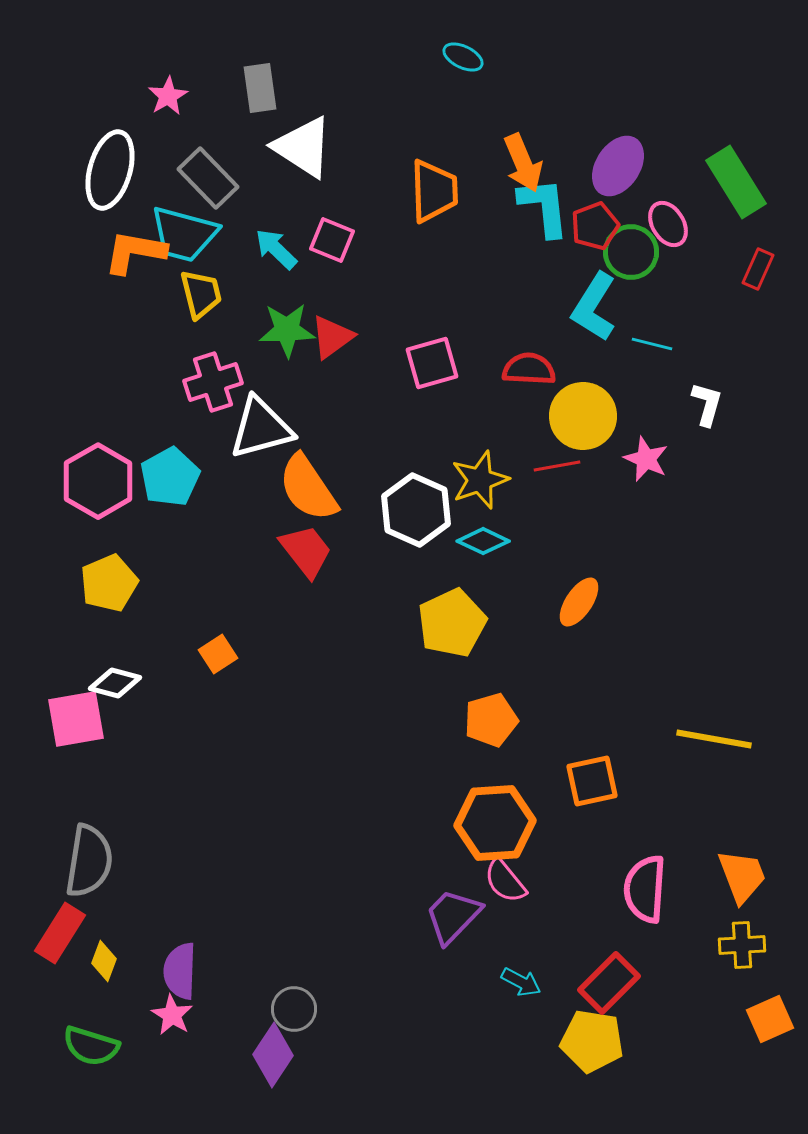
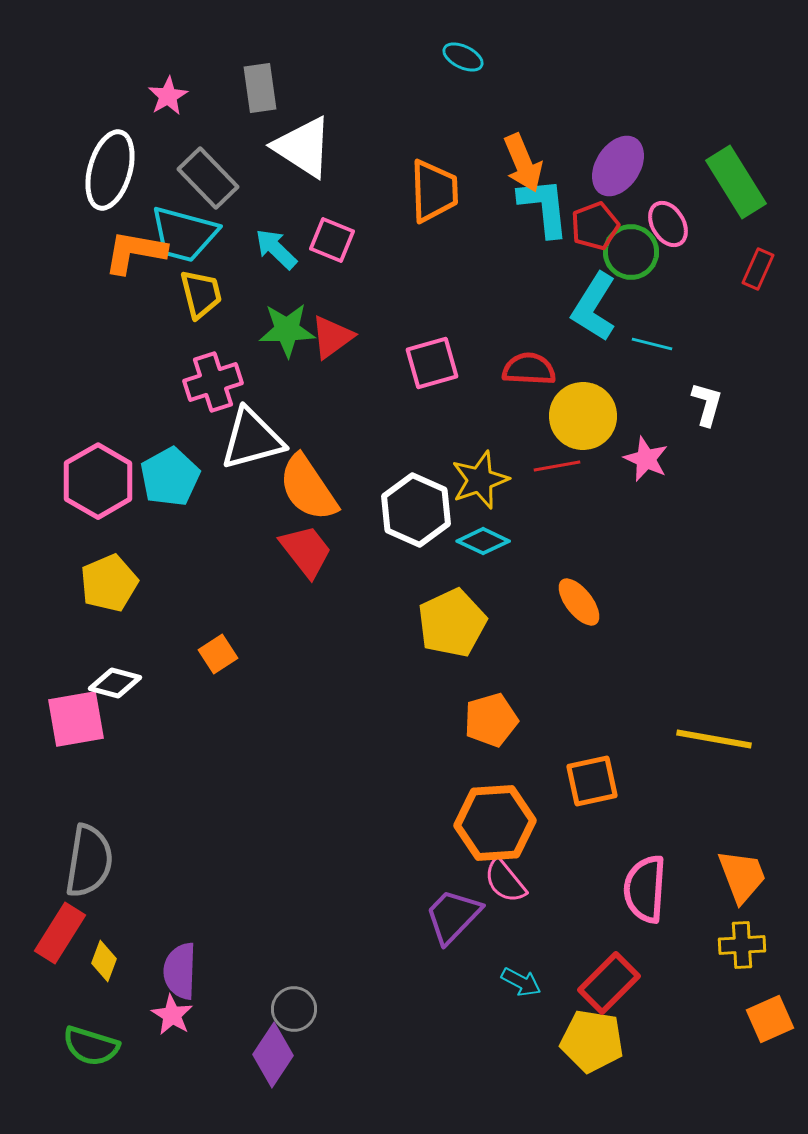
white triangle at (261, 428): moved 9 px left, 11 px down
orange ellipse at (579, 602): rotated 72 degrees counterclockwise
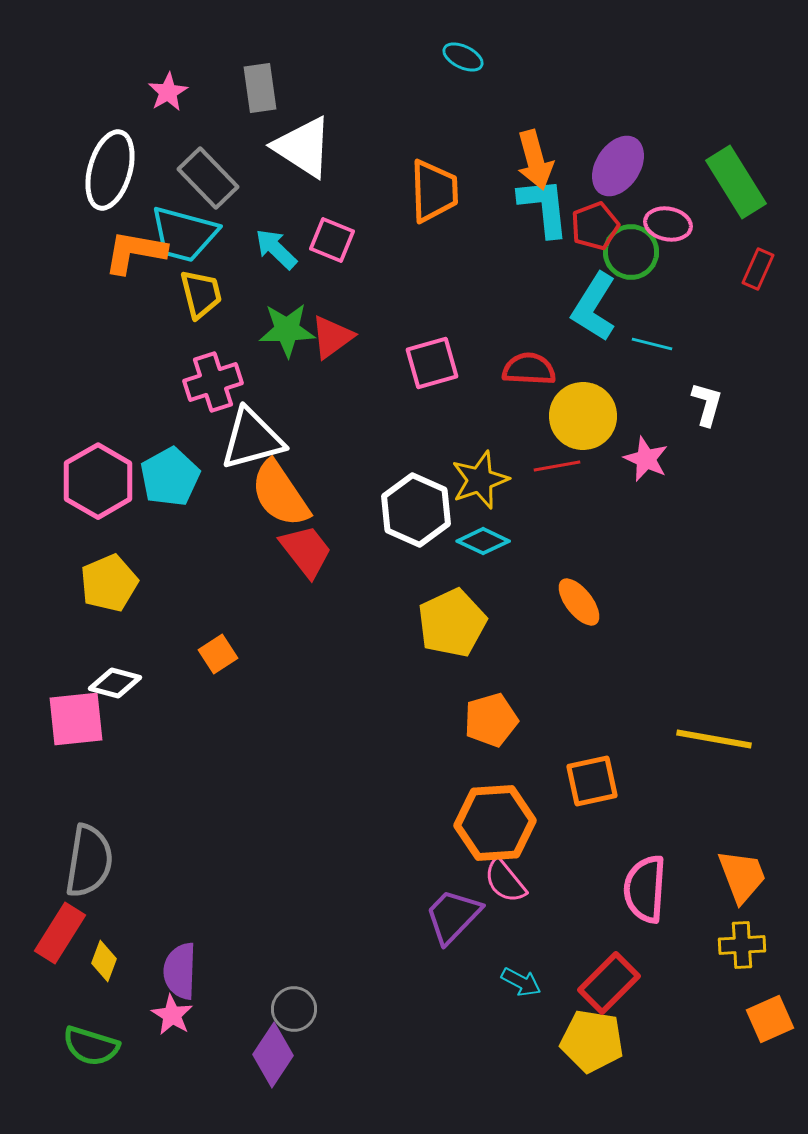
pink star at (168, 96): moved 4 px up
orange arrow at (523, 163): moved 12 px right, 3 px up; rotated 8 degrees clockwise
pink ellipse at (668, 224): rotated 48 degrees counterclockwise
orange semicircle at (308, 488): moved 28 px left, 6 px down
pink square at (76, 719): rotated 4 degrees clockwise
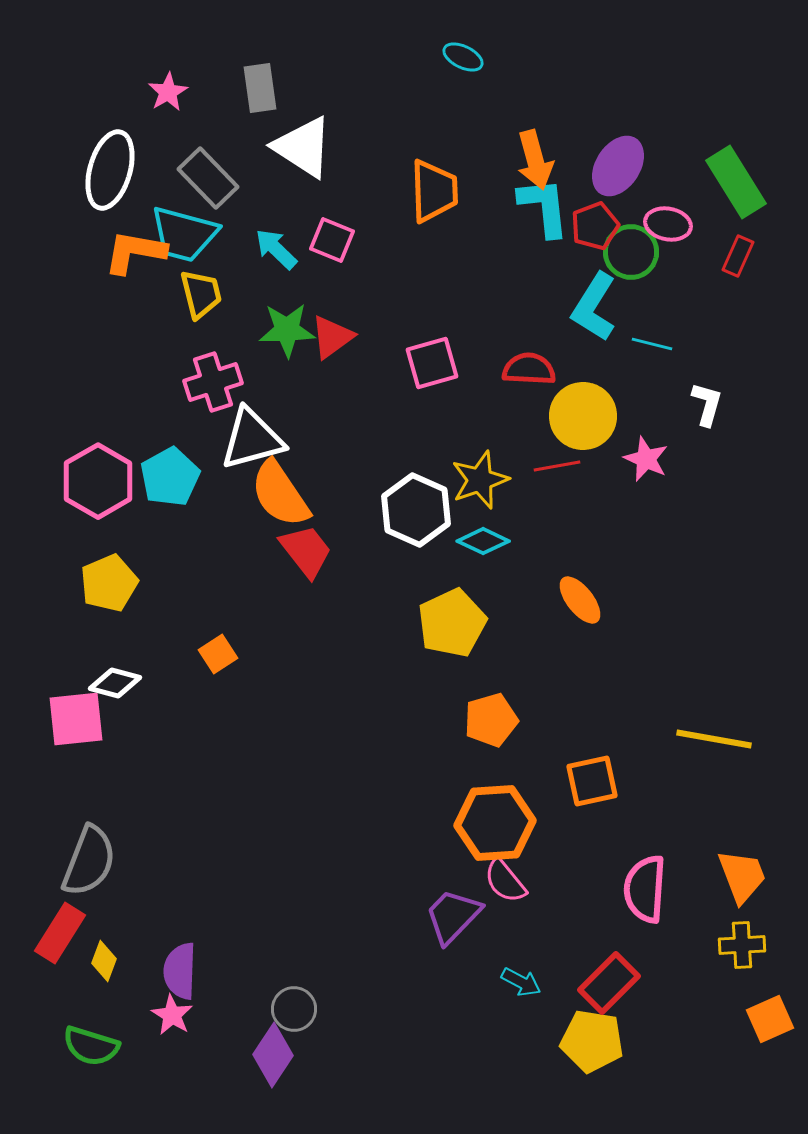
red rectangle at (758, 269): moved 20 px left, 13 px up
orange ellipse at (579, 602): moved 1 px right, 2 px up
gray semicircle at (89, 861): rotated 12 degrees clockwise
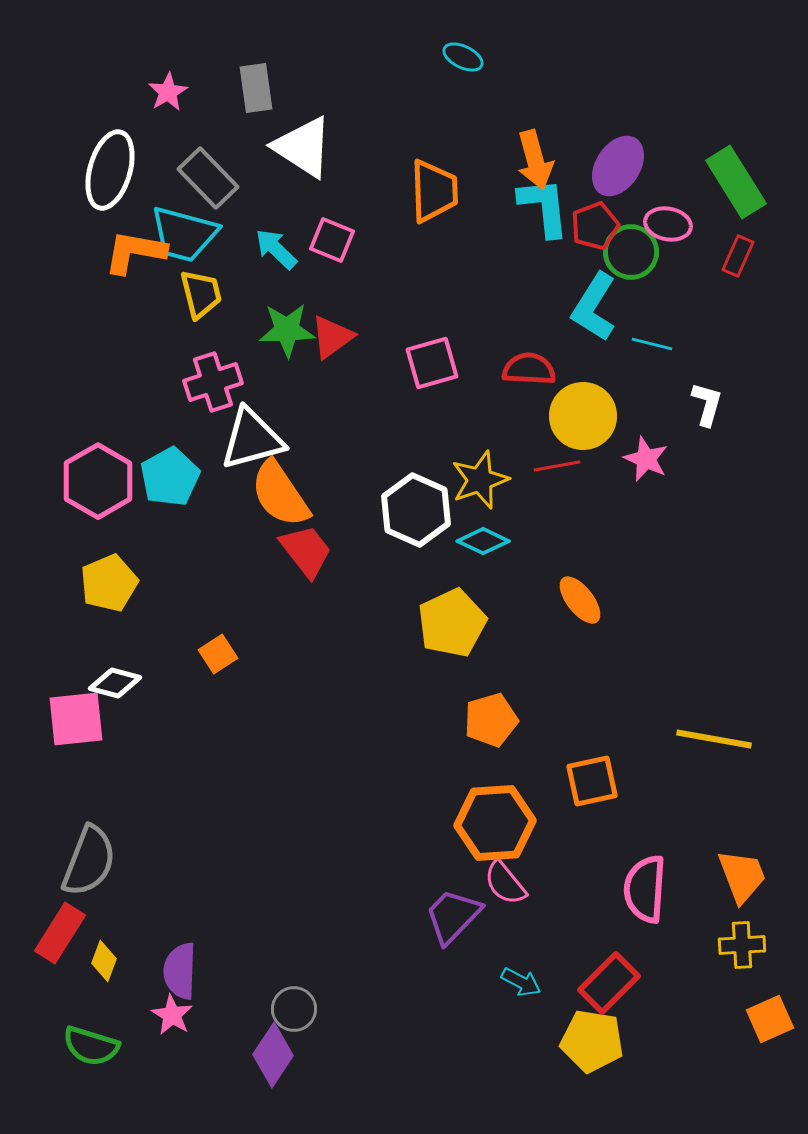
gray rectangle at (260, 88): moved 4 px left
pink semicircle at (505, 881): moved 2 px down
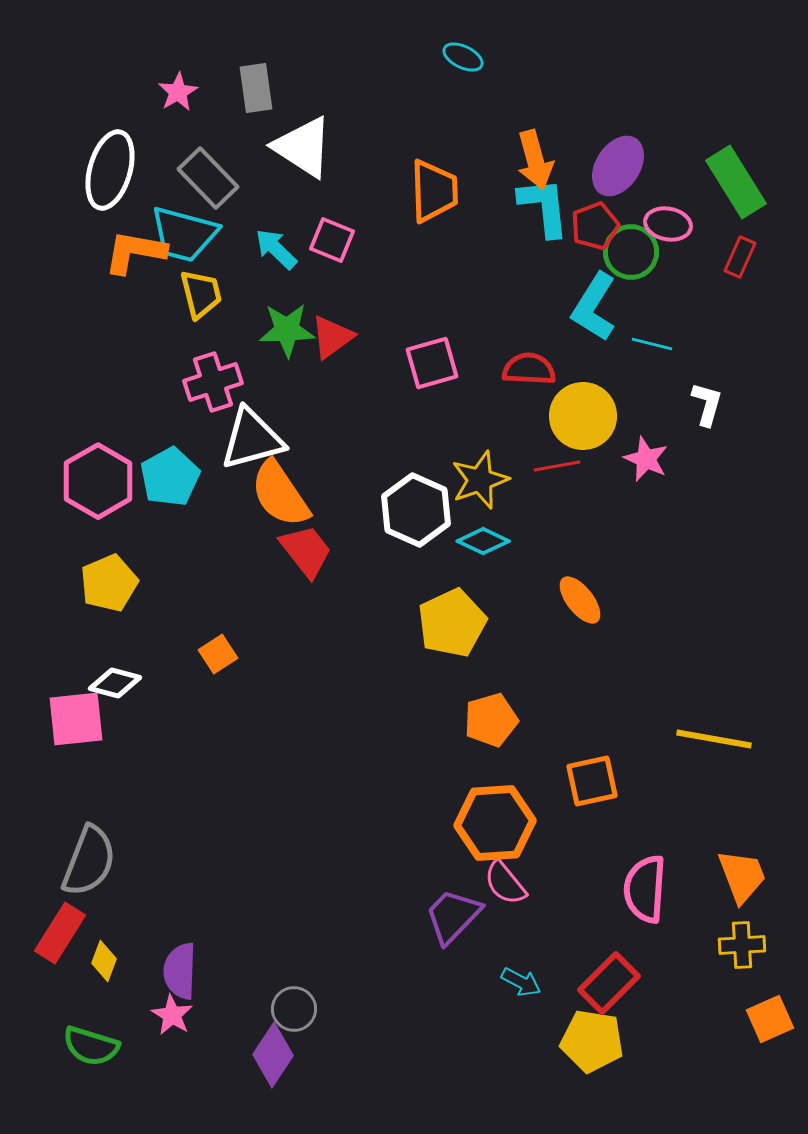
pink star at (168, 92): moved 10 px right
red rectangle at (738, 256): moved 2 px right, 1 px down
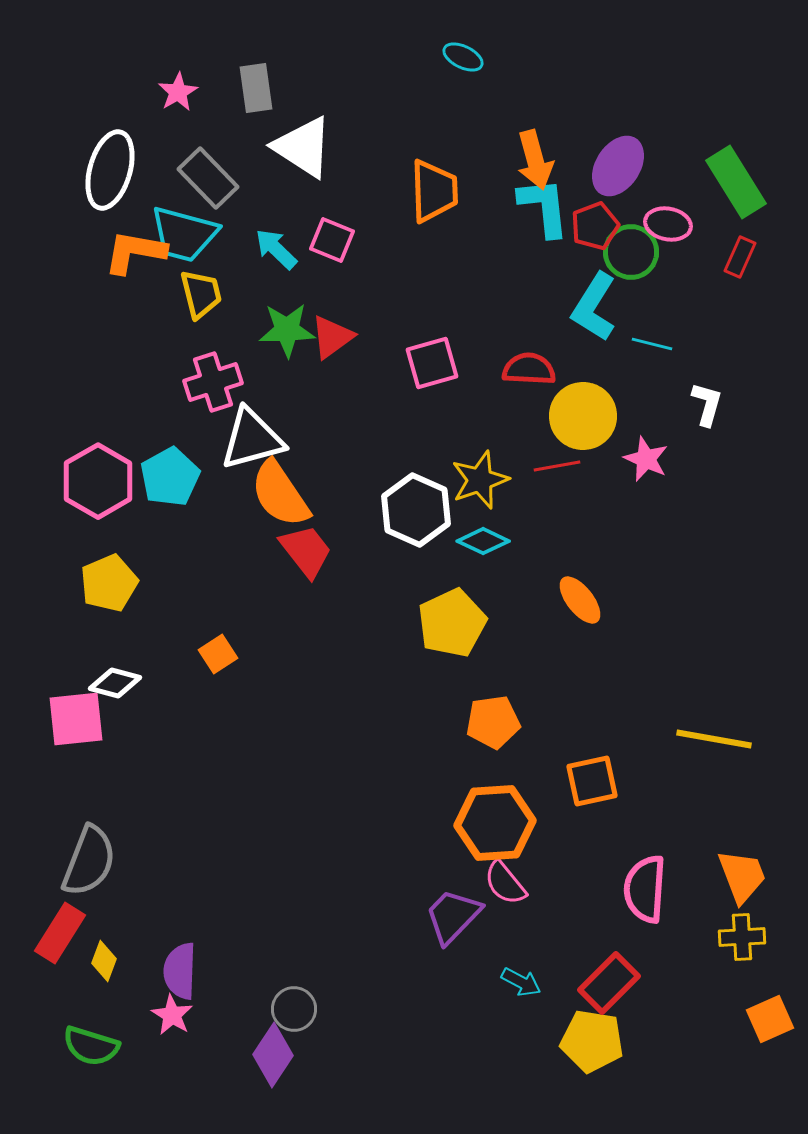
orange pentagon at (491, 720): moved 2 px right, 2 px down; rotated 8 degrees clockwise
yellow cross at (742, 945): moved 8 px up
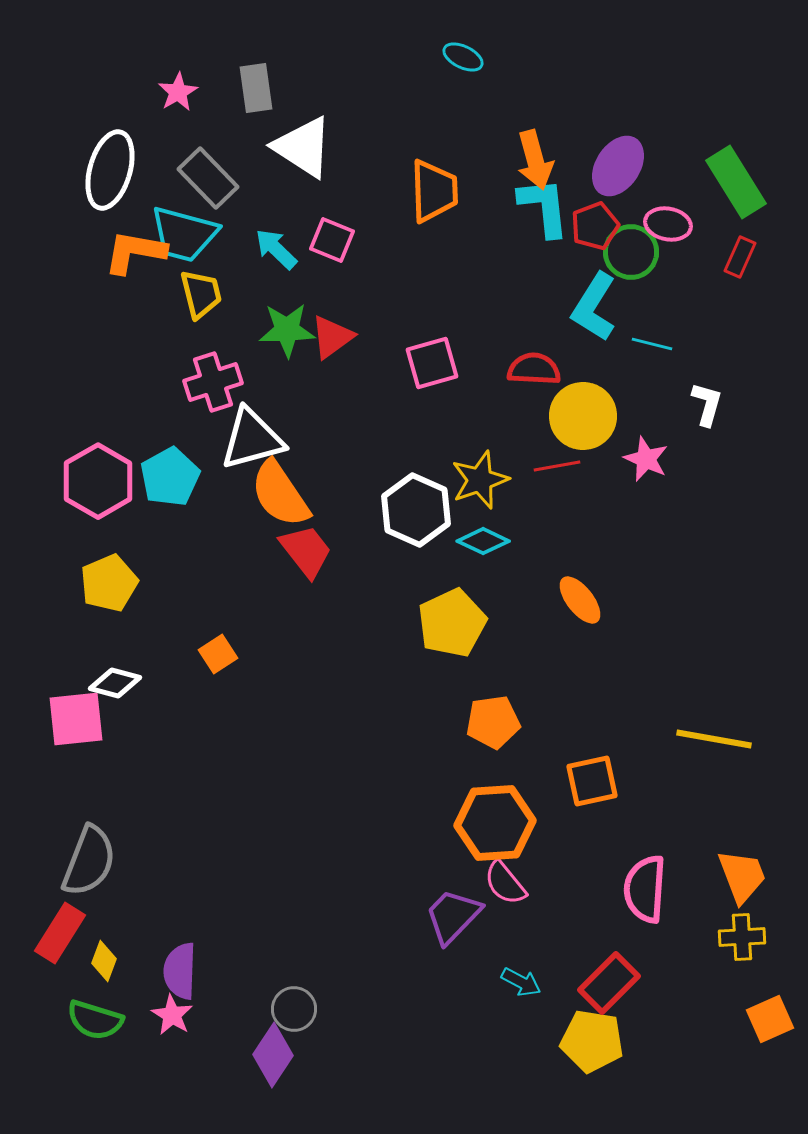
red semicircle at (529, 369): moved 5 px right
green semicircle at (91, 1046): moved 4 px right, 26 px up
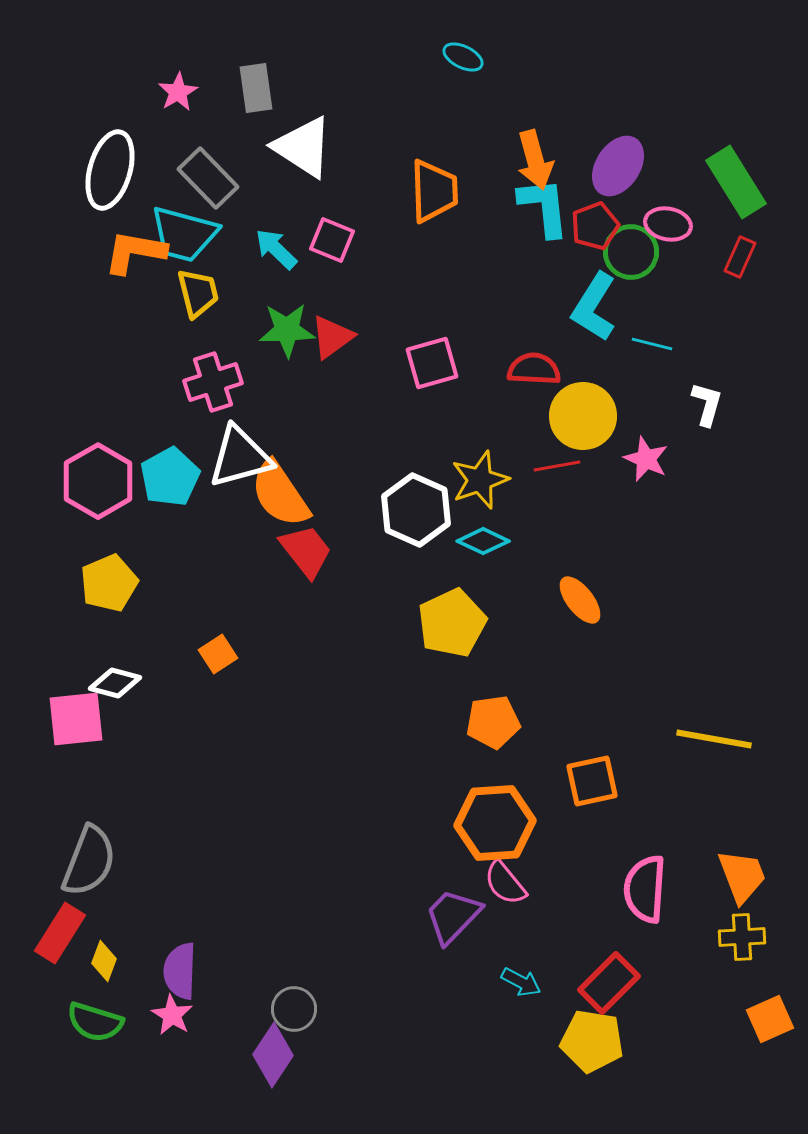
yellow trapezoid at (201, 294): moved 3 px left, 1 px up
white triangle at (252, 439): moved 12 px left, 18 px down
green semicircle at (95, 1020): moved 2 px down
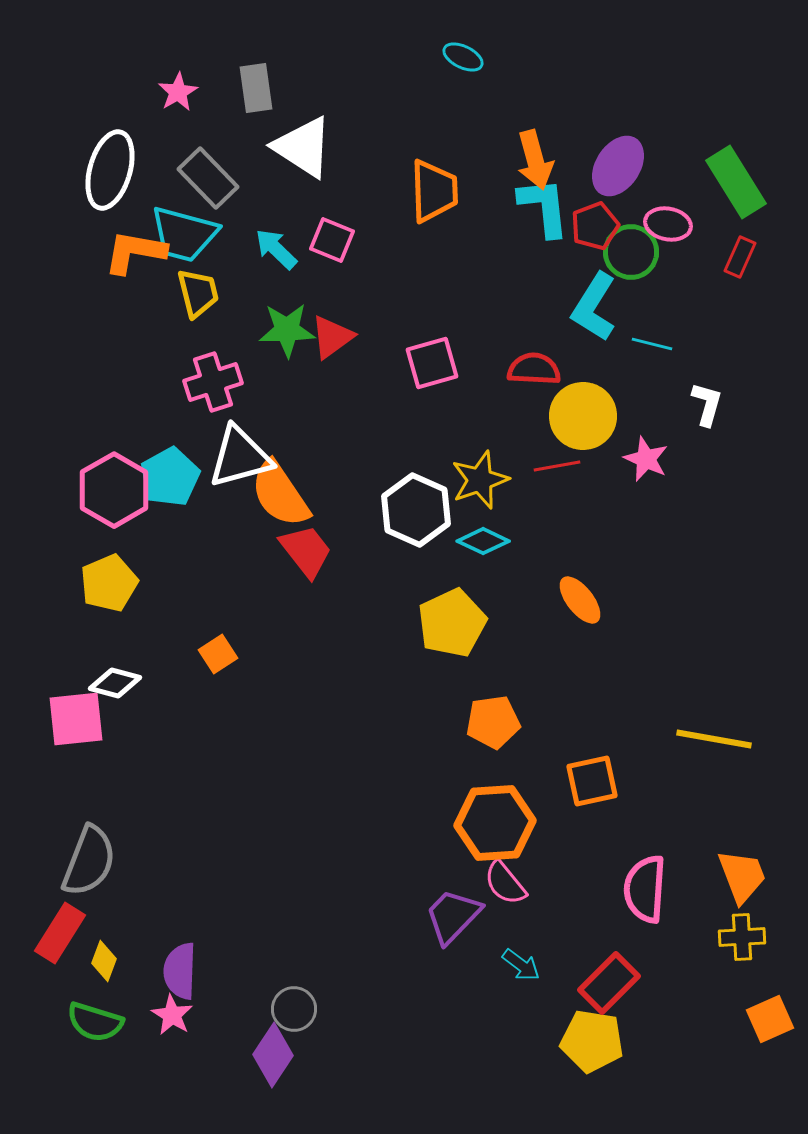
pink hexagon at (98, 481): moved 16 px right, 9 px down
cyan arrow at (521, 982): moved 17 px up; rotated 9 degrees clockwise
